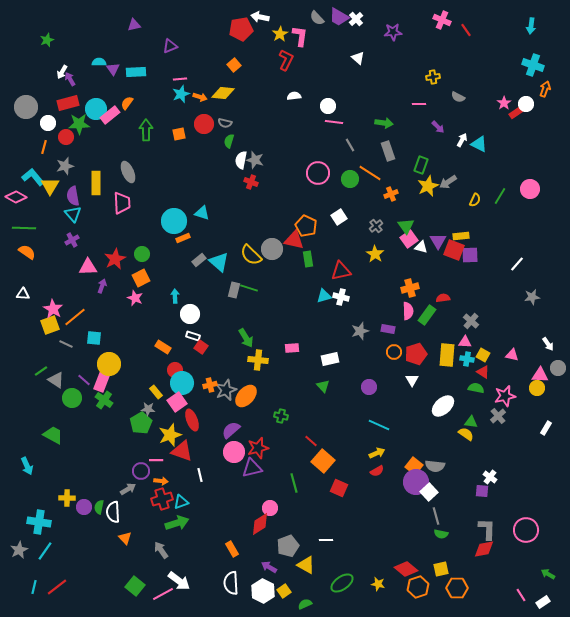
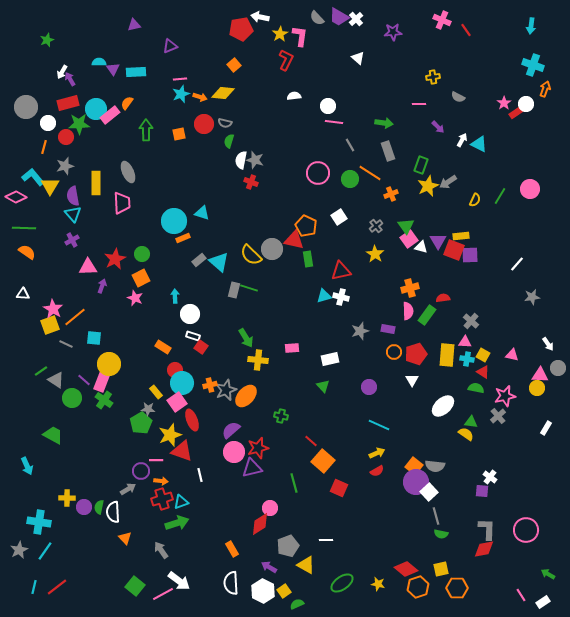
green semicircle at (305, 604): moved 8 px left
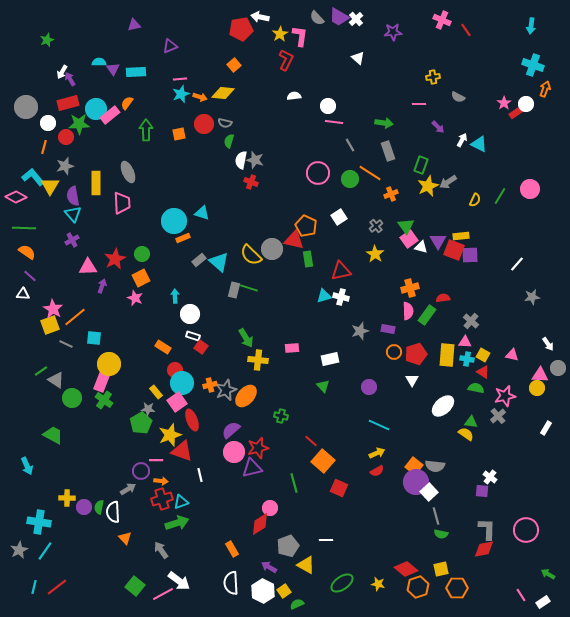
purple line at (84, 380): moved 54 px left, 104 px up
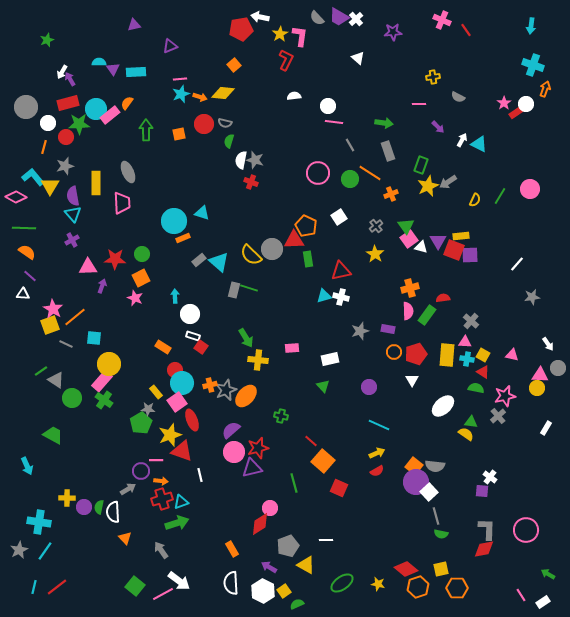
red triangle at (294, 240): rotated 15 degrees counterclockwise
red star at (115, 259): rotated 30 degrees clockwise
pink rectangle at (102, 381): rotated 20 degrees clockwise
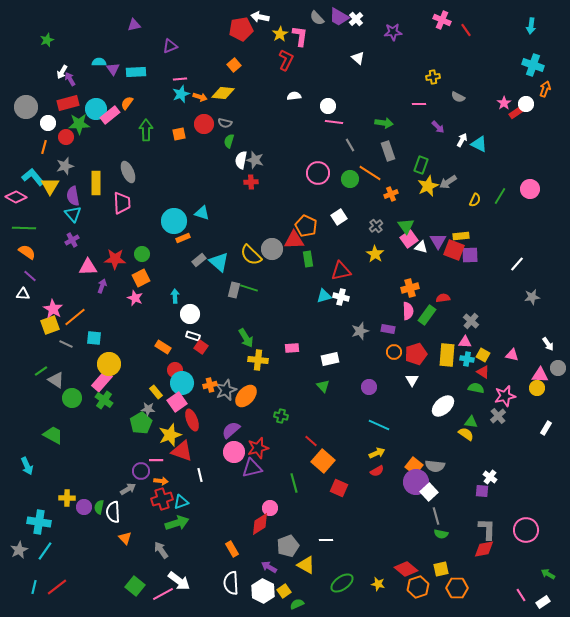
red cross at (251, 182): rotated 24 degrees counterclockwise
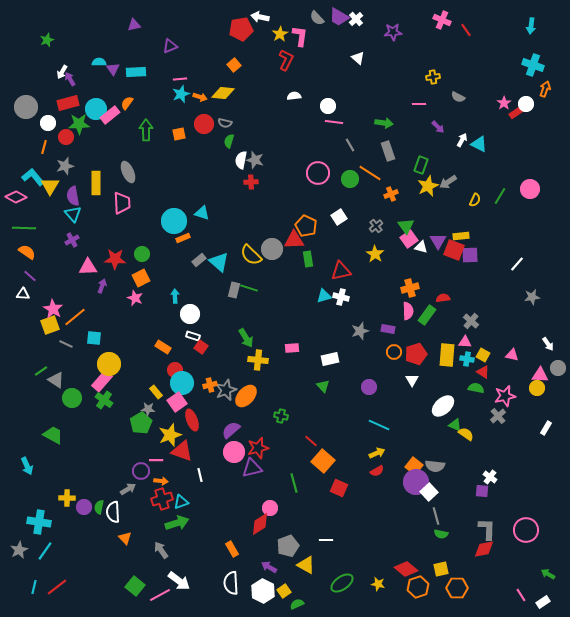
green triangle at (471, 422): moved 16 px left, 3 px down; rotated 16 degrees clockwise
pink line at (163, 594): moved 3 px left, 1 px down
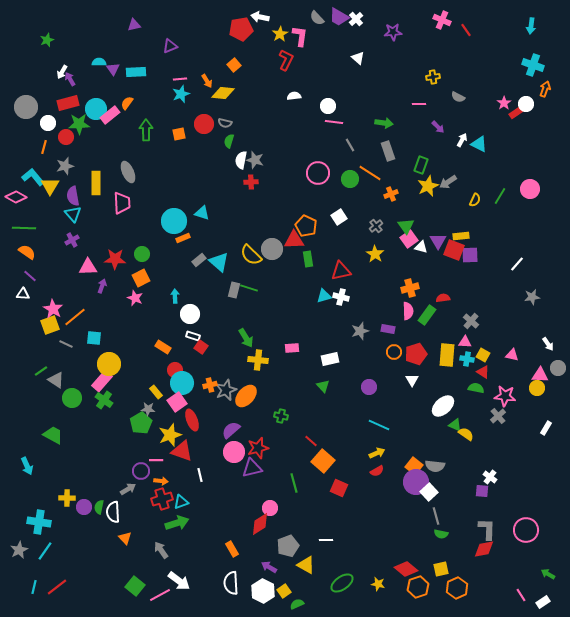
orange arrow at (200, 97): moved 7 px right, 16 px up; rotated 40 degrees clockwise
pink star at (505, 396): rotated 20 degrees clockwise
orange hexagon at (457, 588): rotated 25 degrees counterclockwise
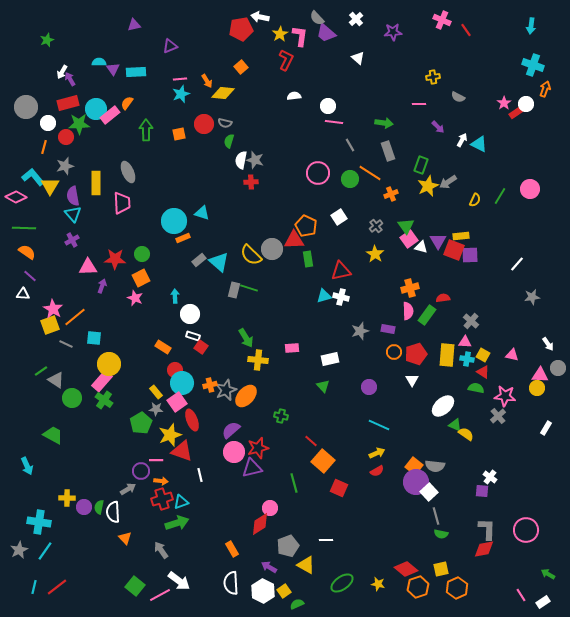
purple trapezoid at (339, 17): moved 13 px left, 16 px down; rotated 10 degrees clockwise
orange square at (234, 65): moved 7 px right, 2 px down
gray star at (148, 409): moved 8 px right
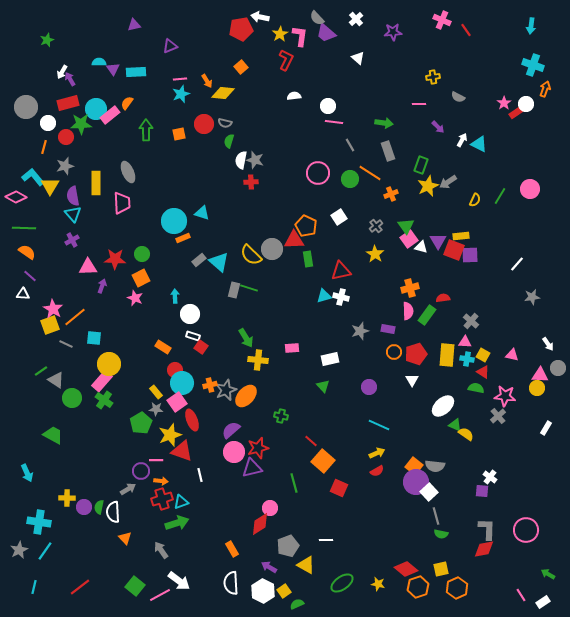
green star at (79, 124): moved 2 px right
cyan arrow at (27, 466): moved 7 px down
red line at (57, 587): moved 23 px right
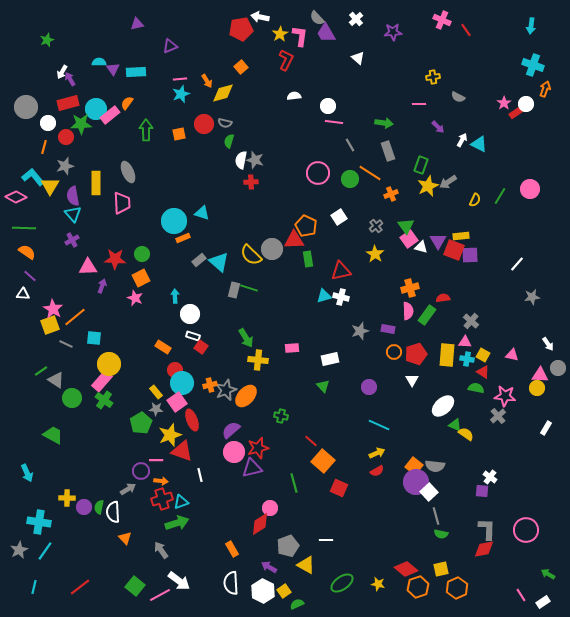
purple triangle at (134, 25): moved 3 px right, 1 px up
purple trapezoid at (326, 33): rotated 20 degrees clockwise
yellow diamond at (223, 93): rotated 20 degrees counterclockwise
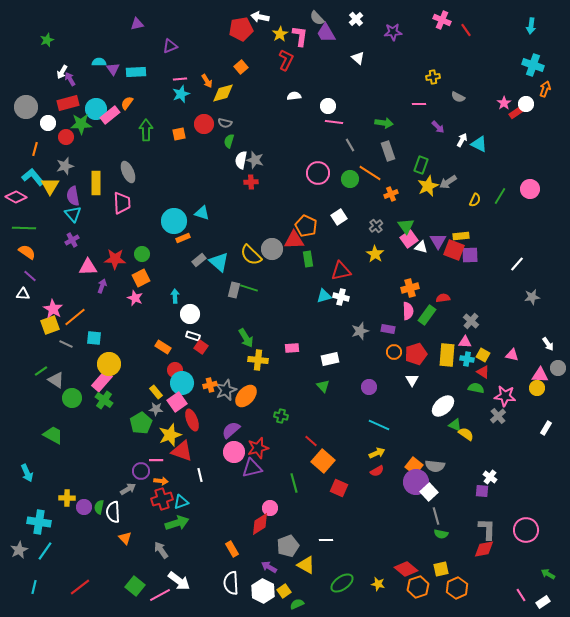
orange line at (44, 147): moved 9 px left, 2 px down
